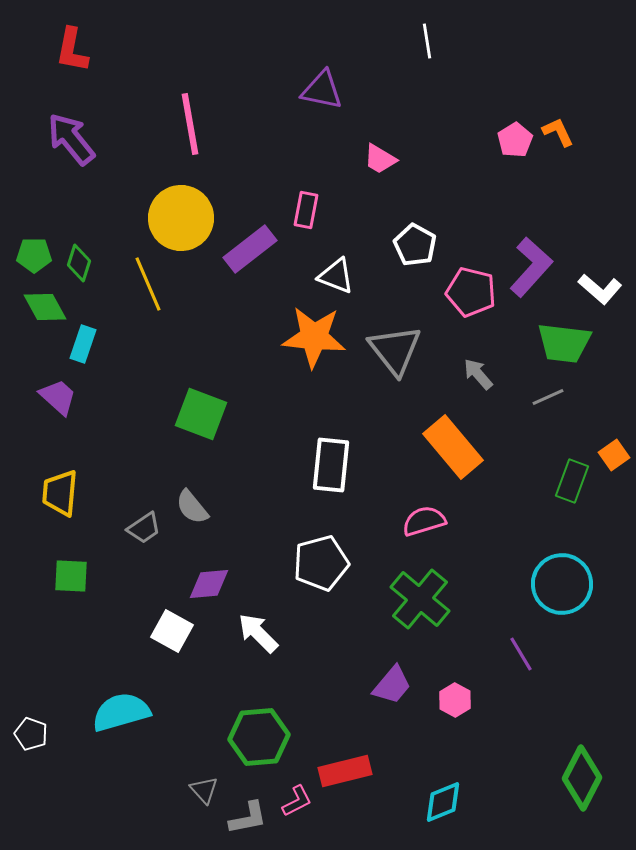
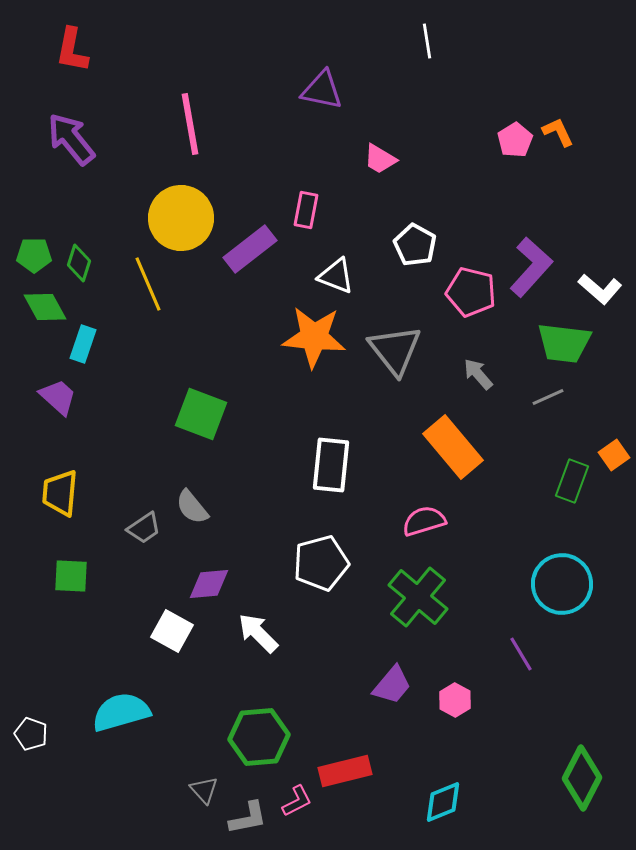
green cross at (420, 599): moved 2 px left, 2 px up
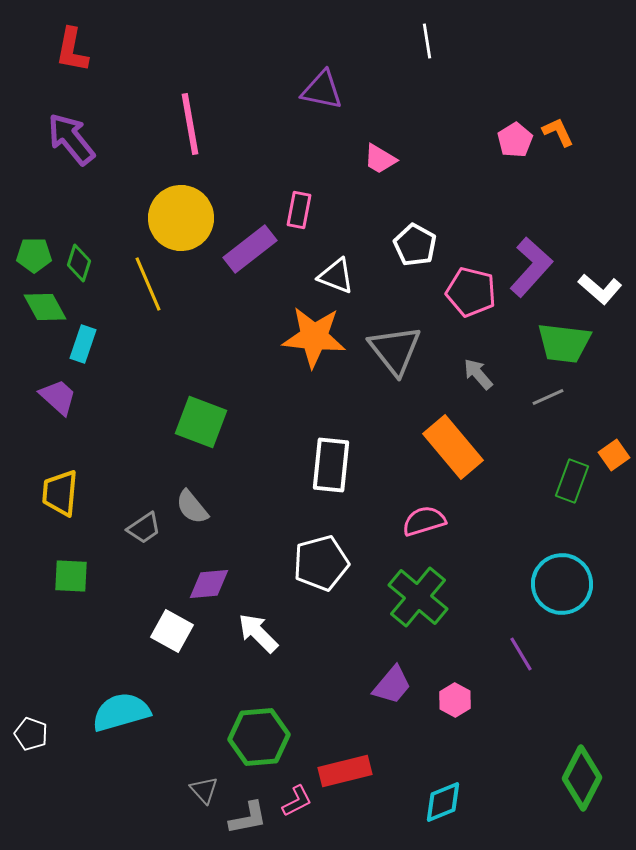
pink rectangle at (306, 210): moved 7 px left
green square at (201, 414): moved 8 px down
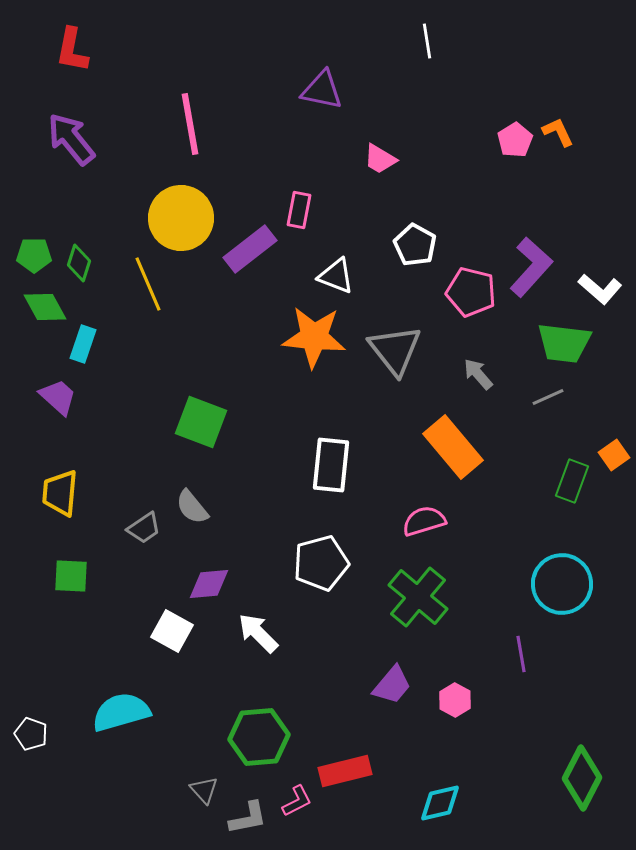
purple line at (521, 654): rotated 21 degrees clockwise
cyan diamond at (443, 802): moved 3 px left, 1 px down; rotated 9 degrees clockwise
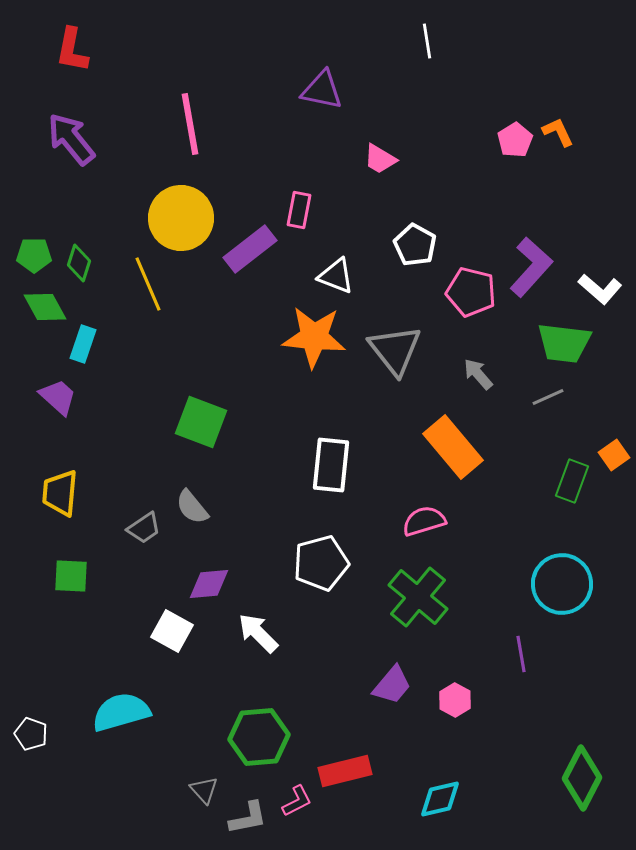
cyan diamond at (440, 803): moved 4 px up
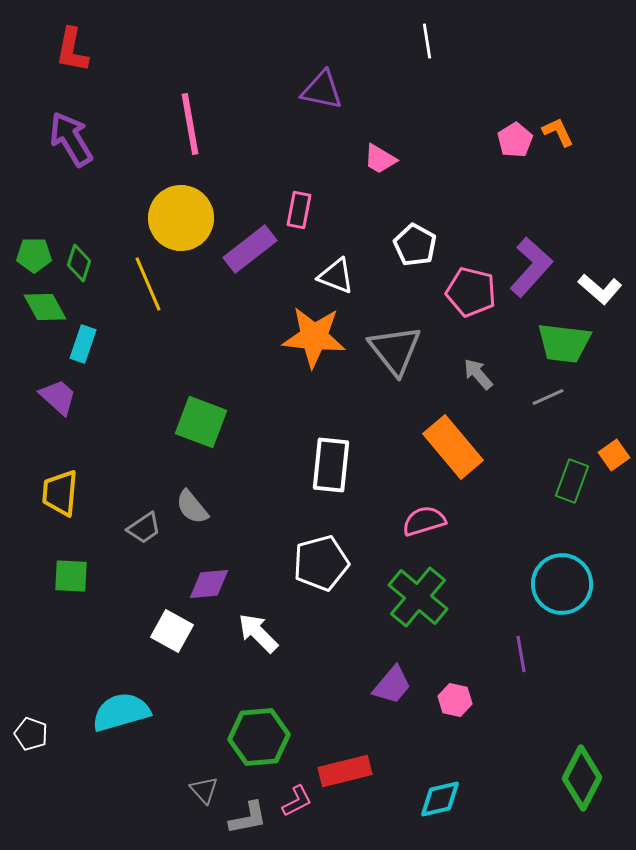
purple arrow at (71, 139): rotated 8 degrees clockwise
pink hexagon at (455, 700): rotated 16 degrees counterclockwise
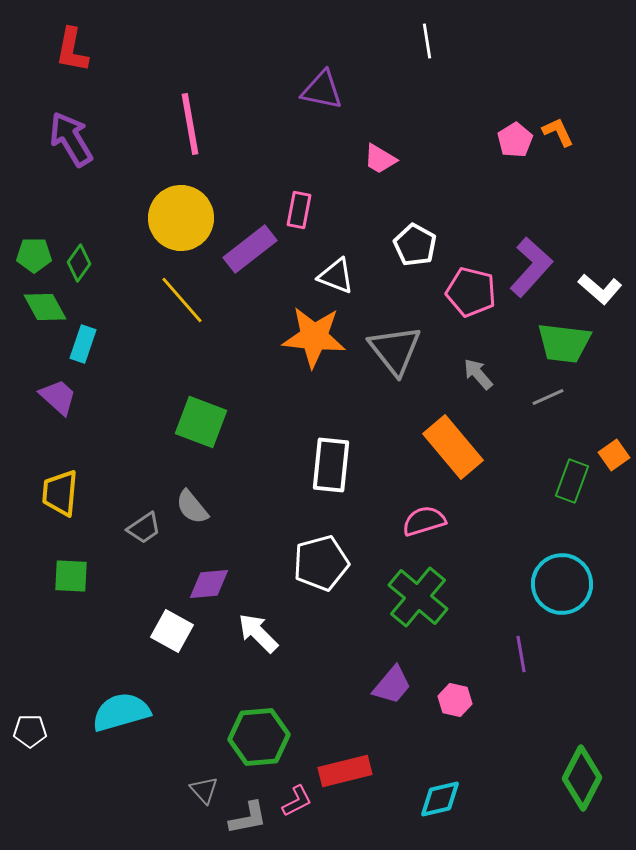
green diamond at (79, 263): rotated 18 degrees clockwise
yellow line at (148, 284): moved 34 px right, 16 px down; rotated 18 degrees counterclockwise
white pentagon at (31, 734): moved 1 px left, 3 px up; rotated 20 degrees counterclockwise
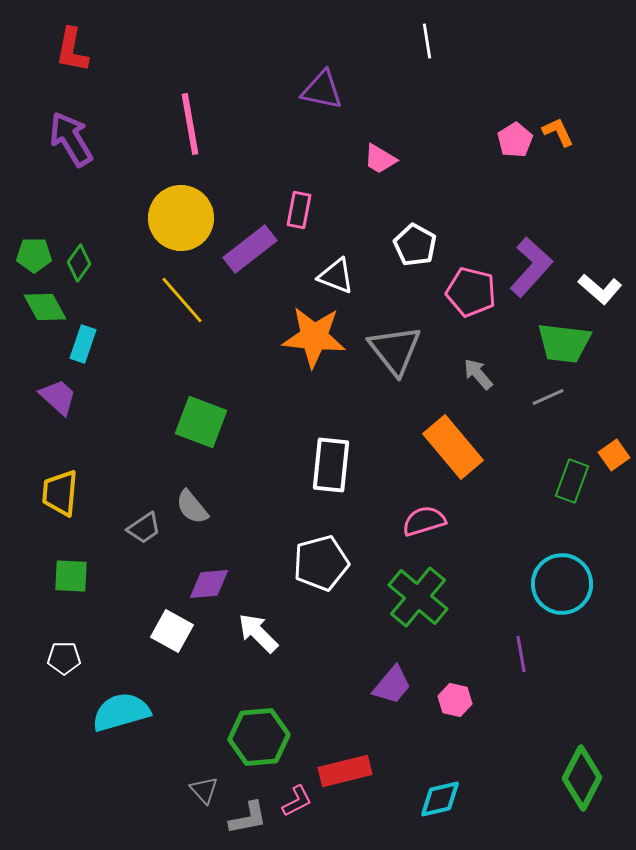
white pentagon at (30, 731): moved 34 px right, 73 px up
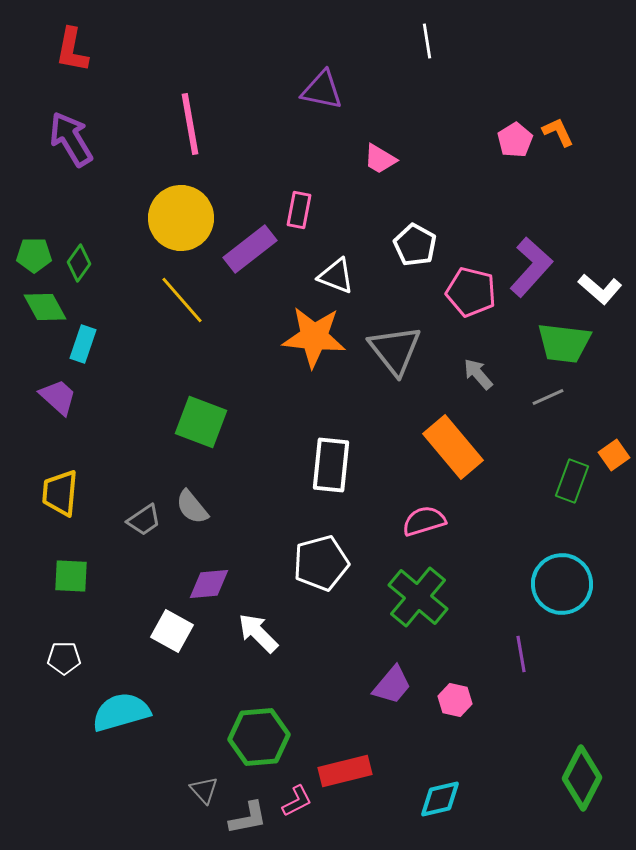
gray trapezoid at (144, 528): moved 8 px up
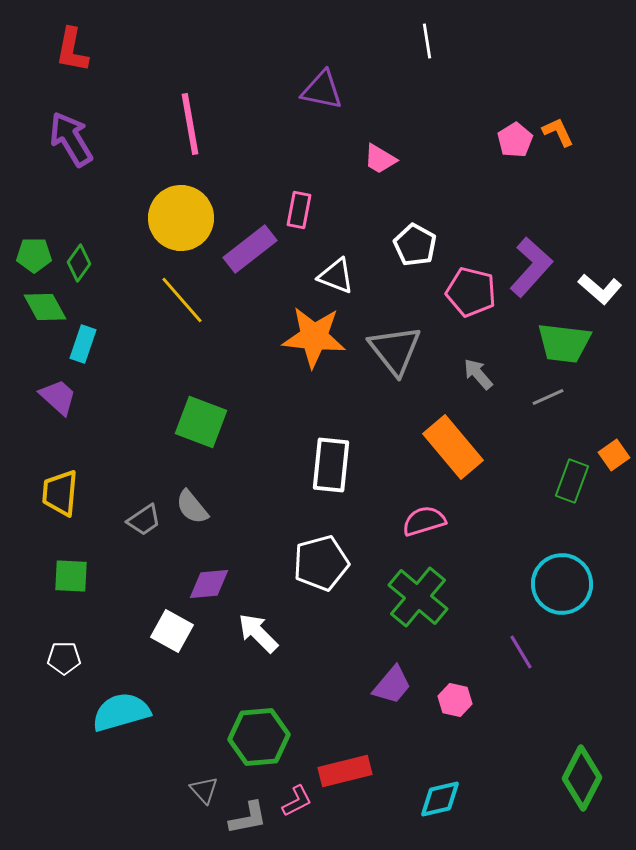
purple line at (521, 654): moved 2 px up; rotated 21 degrees counterclockwise
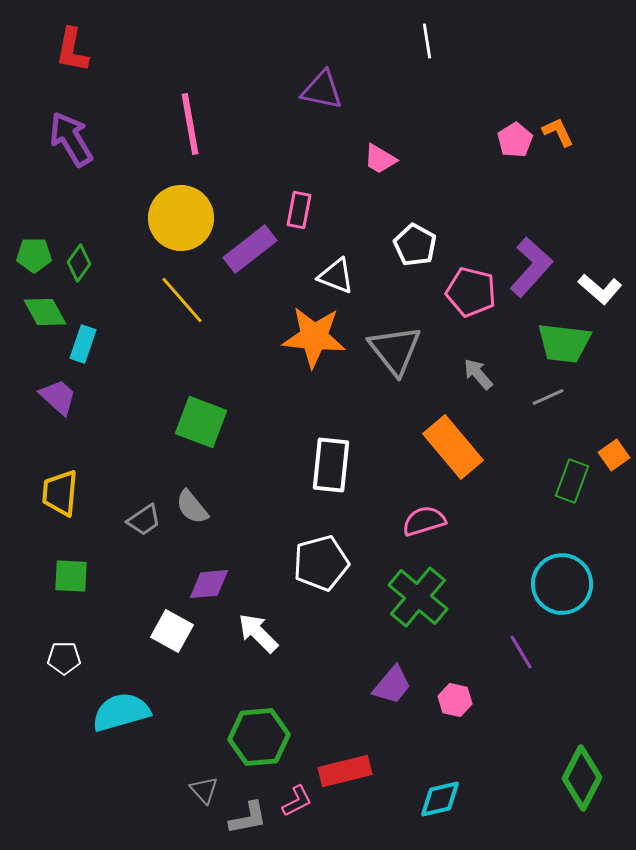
green diamond at (45, 307): moved 5 px down
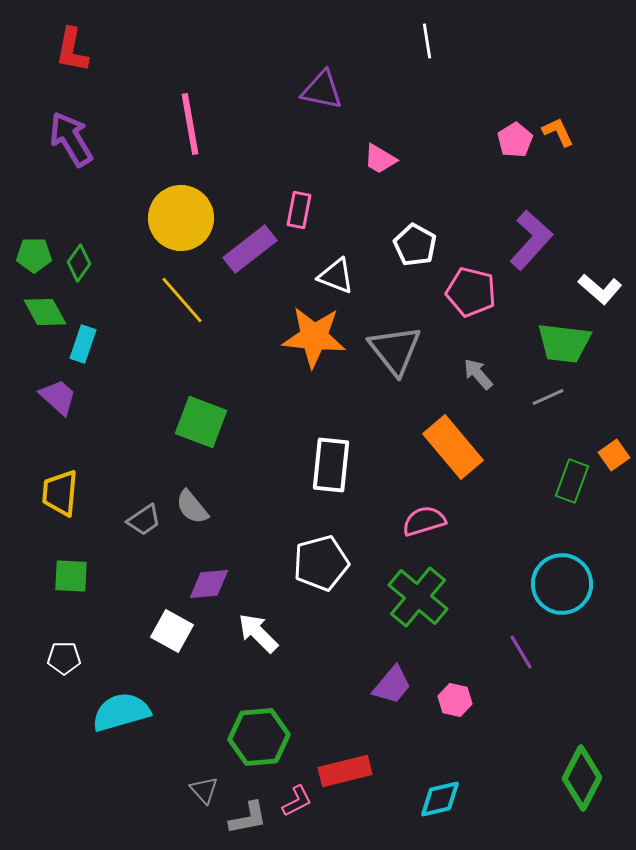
purple L-shape at (531, 267): moved 27 px up
